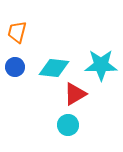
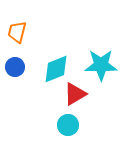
cyan diamond: moved 2 px right, 1 px down; rotated 28 degrees counterclockwise
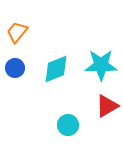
orange trapezoid: rotated 25 degrees clockwise
blue circle: moved 1 px down
red triangle: moved 32 px right, 12 px down
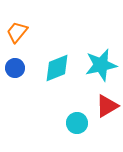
cyan star: rotated 12 degrees counterclockwise
cyan diamond: moved 1 px right, 1 px up
cyan circle: moved 9 px right, 2 px up
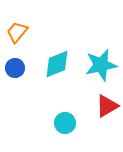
cyan diamond: moved 4 px up
cyan circle: moved 12 px left
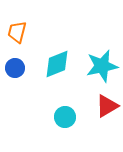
orange trapezoid: rotated 25 degrees counterclockwise
cyan star: moved 1 px right, 1 px down
cyan circle: moved 6 px up
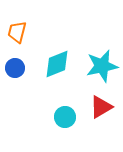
red triangle: moved 6 px left, 1 px down
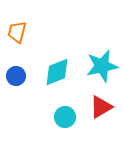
cyan diamond: moved 8 px down
blue circle: moved 1 px right, 8 px down
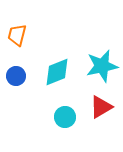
orange trapezoid: moved 3 px down
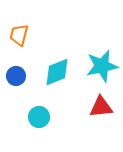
orange trapezoid: moved 2 px right
red triangle: rotated 25 degrees clockwise
cyan circle: moved 26 px left
